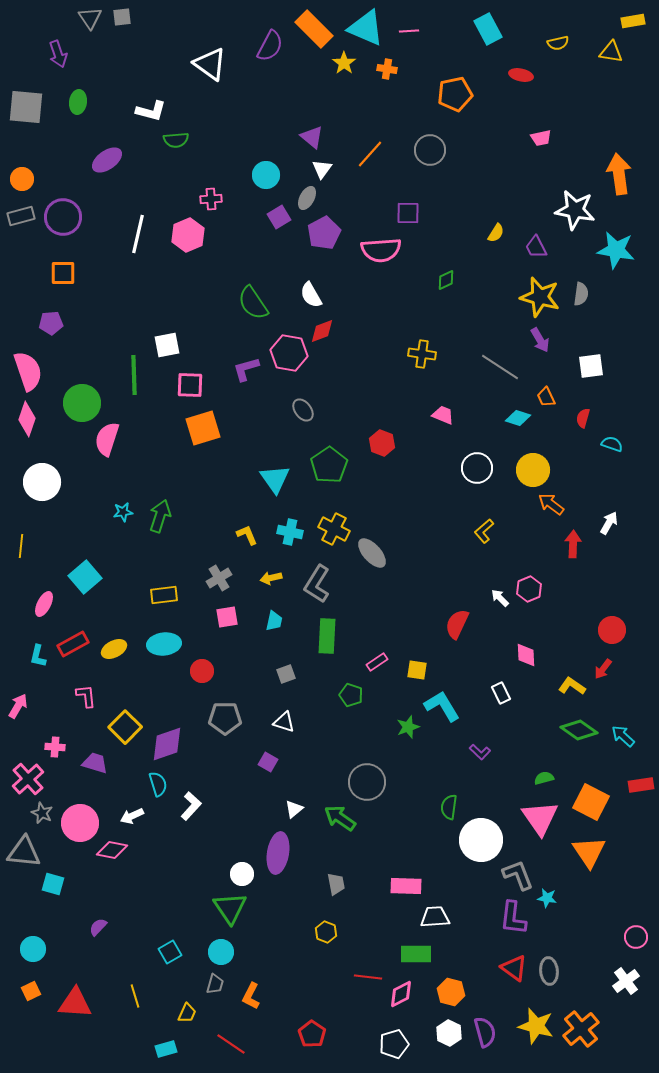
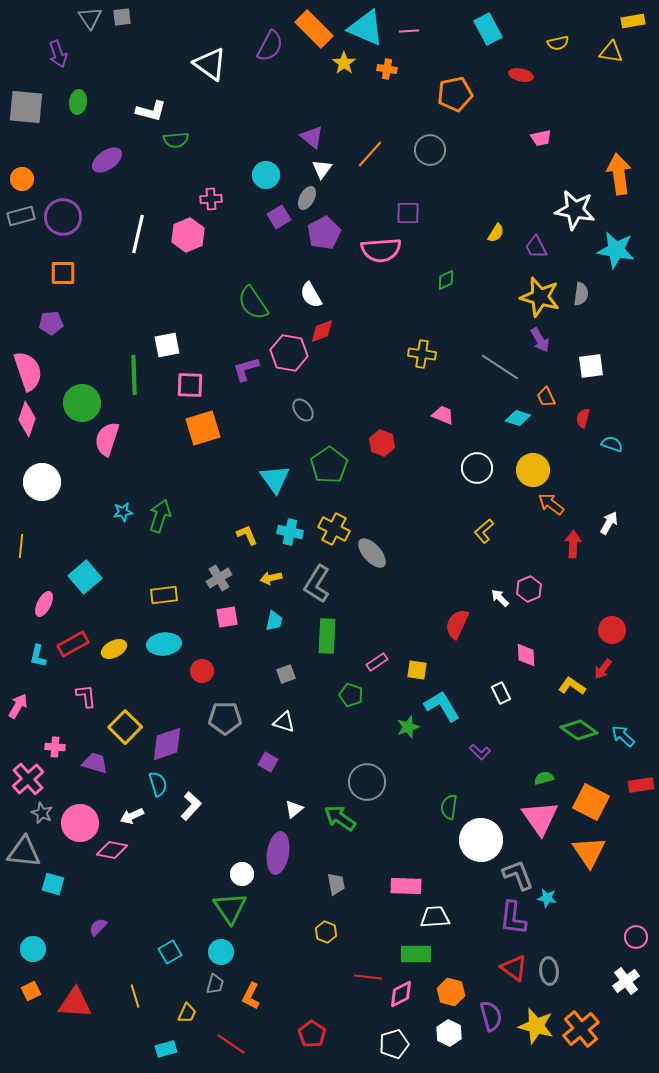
purple semicircle at (485, 1032): moved 6 px right, 16 px up
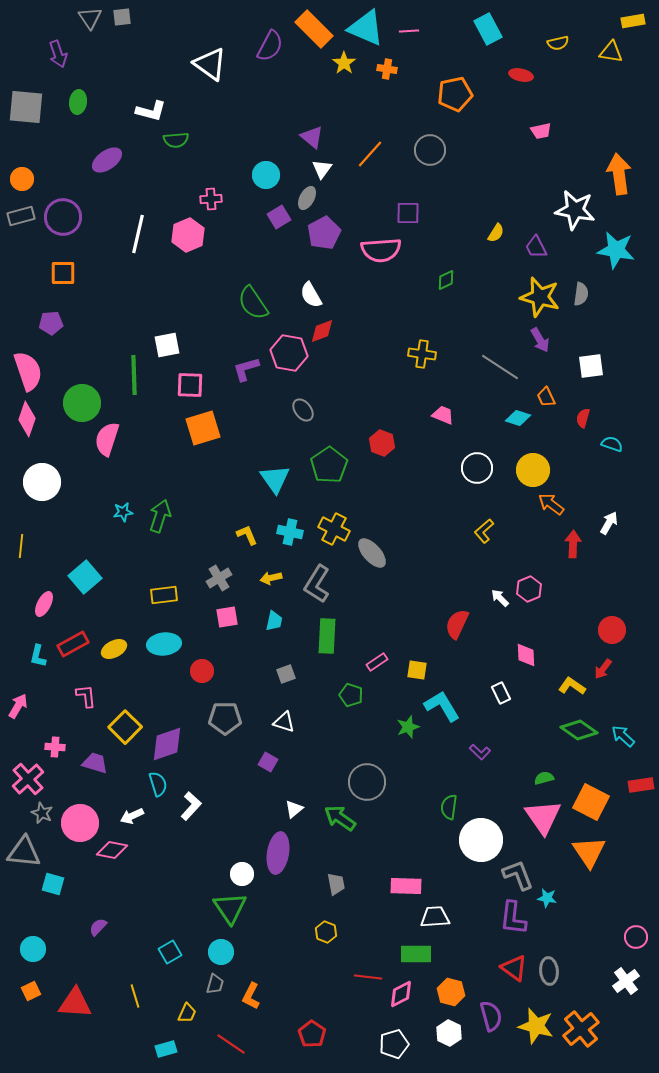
pink trapezoid at (541, 138): moved 7 px up
pink triangle at (540, 818): moved 3 px right, 1 px up
